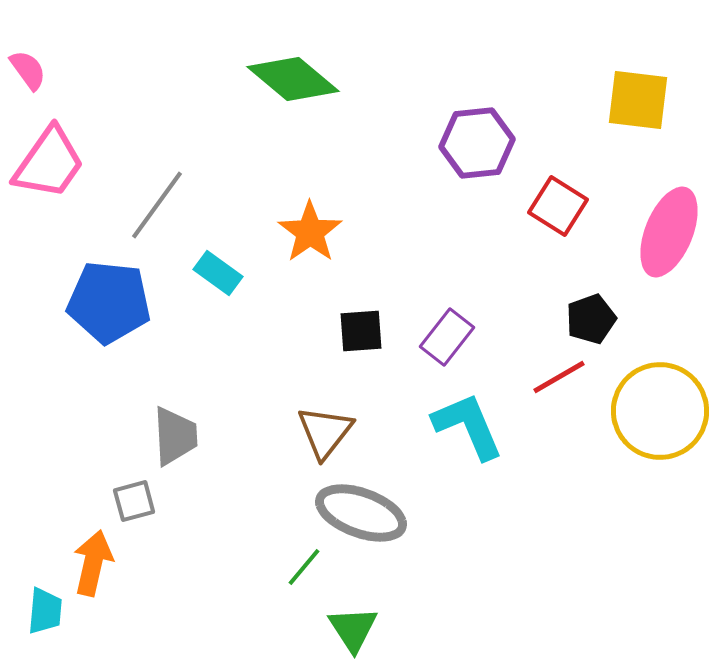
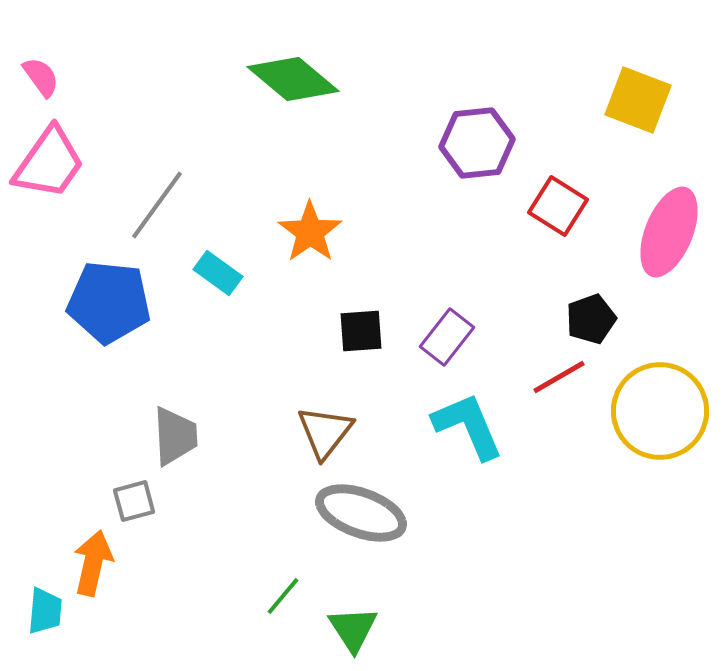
pink semicircle: moved 13 px right, 7 px down
yellow square: rotated 14 degrees clockwise
green line: moved 21 px left, 29 px down
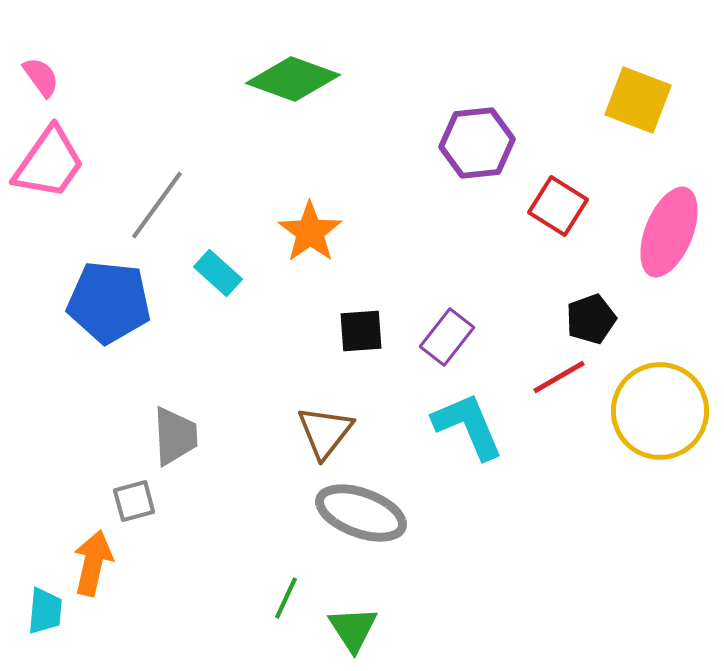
green diamond: rotated 20 degrees counterclockwise
cyan rectangle: rotated 6 degrees clockwise
green line: moved 3 px right, 2 px down; rotated 15 degrees counterclockwise
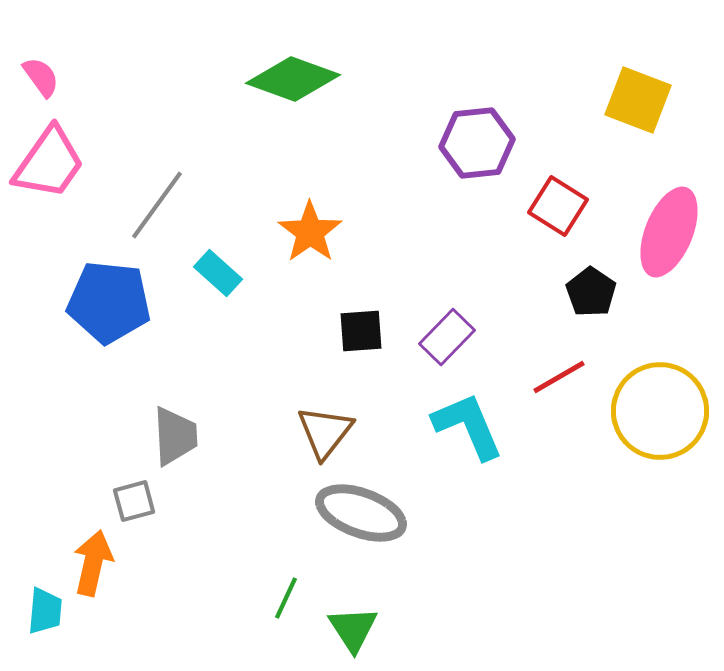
black pentagon: moved 27 px up; rotated 18 degrees counterclockwise
purple rectangle: rotated 6 degrees clockwise
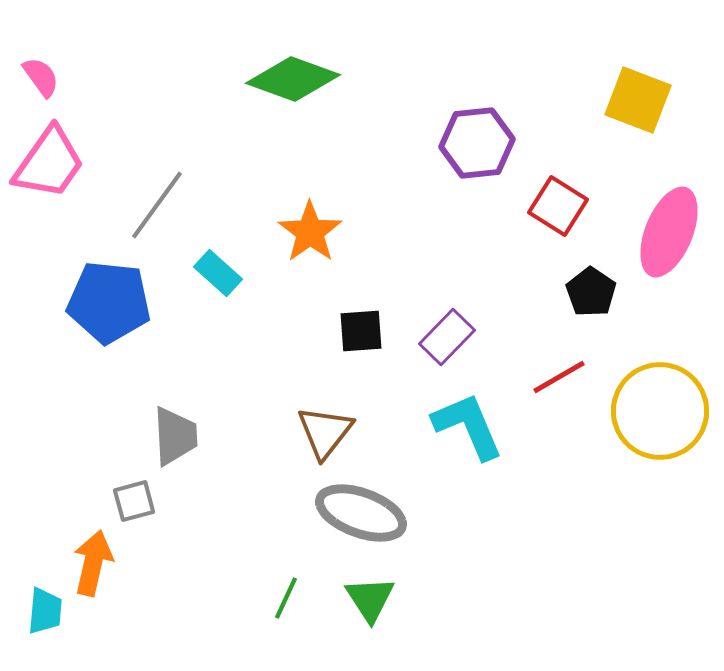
green triangle: moved 17 px right, 30 px up
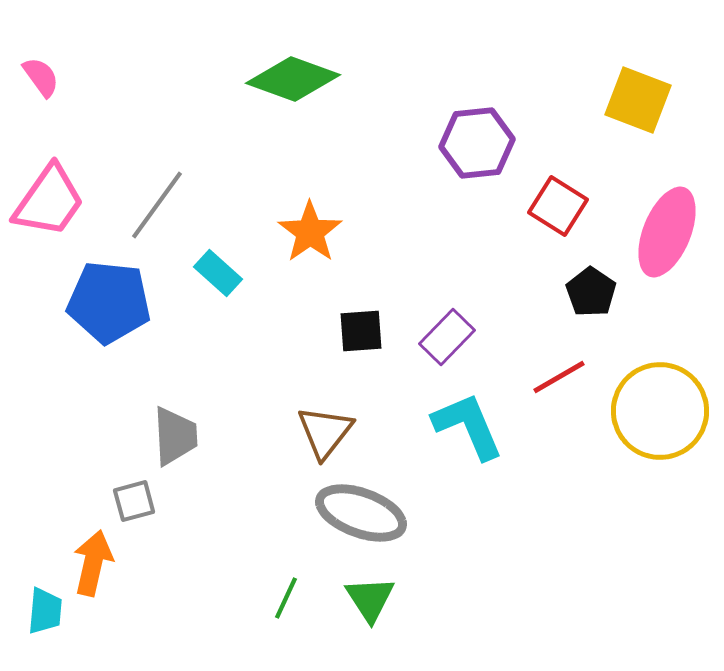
pink trapezoid: moved 38 px down
pink ellipse: moved 2 px left
